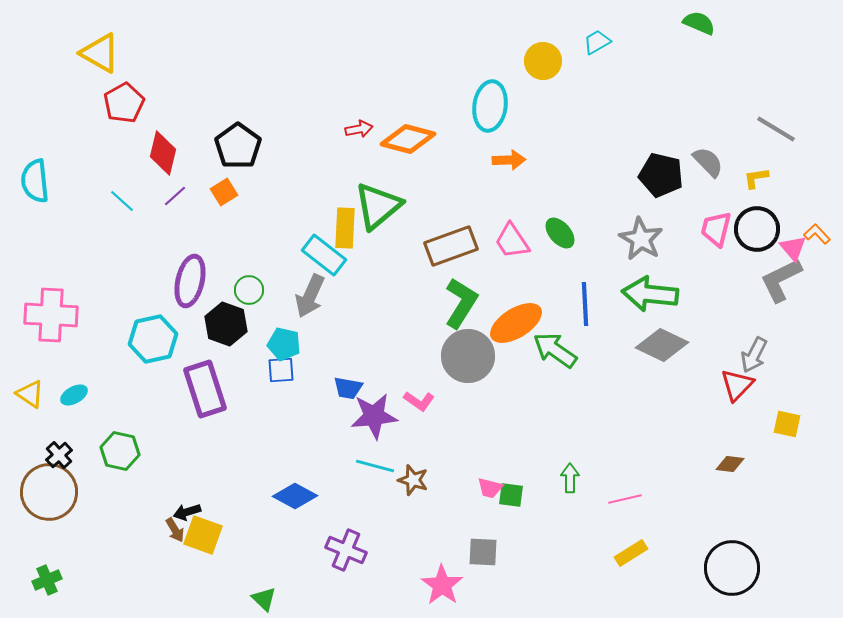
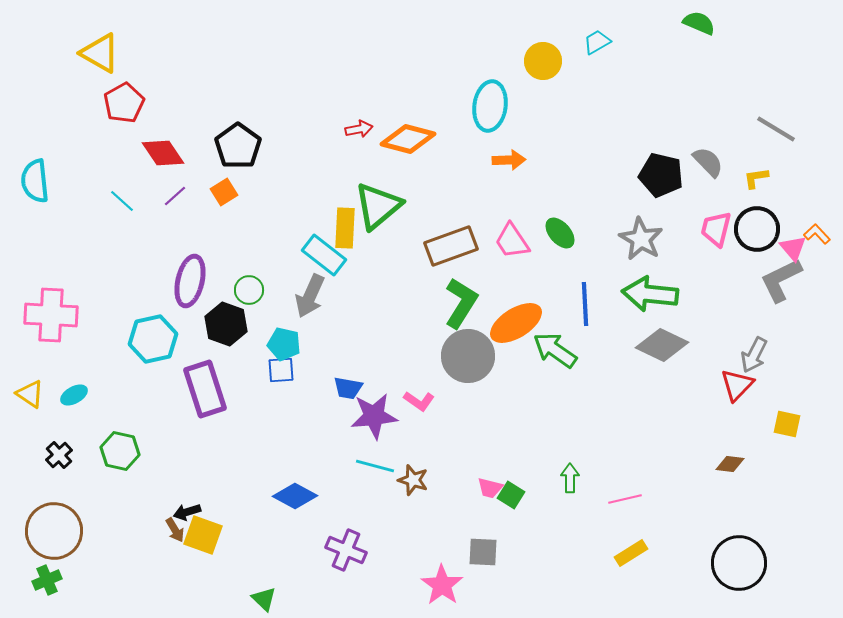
red diamond at (163, 153): rotated 48 degrees counterclockwise
brown circle at (49, 492): moved 5 px right, 39 px down
green square at (511, 495): rotated 24 degrees clockwise
black circle at (732, 568): moved 7 px right, 5 px up
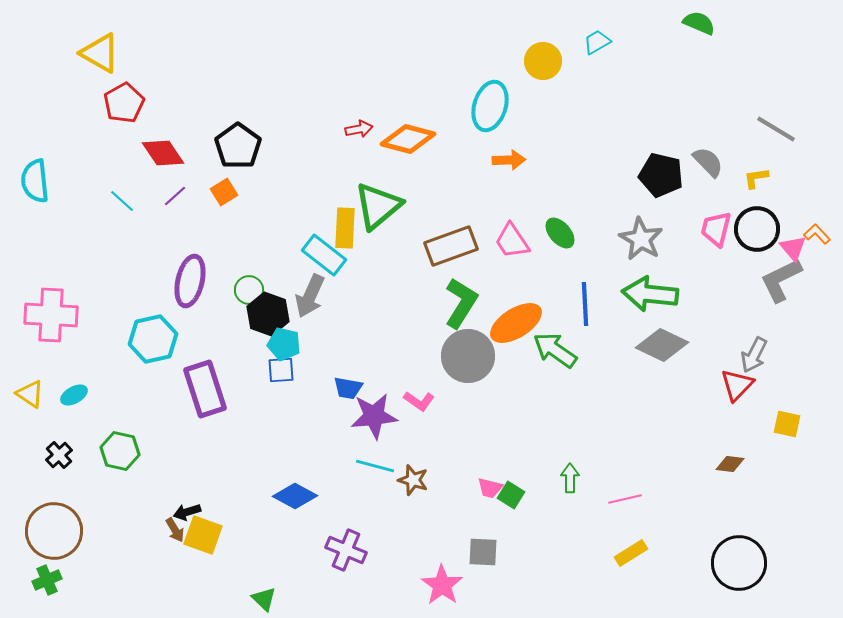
cyan ellipse at (490, 106): rotated 9 degrees clockwise
black hexagon at (226, 324): moved 42 px right, 10 px up
